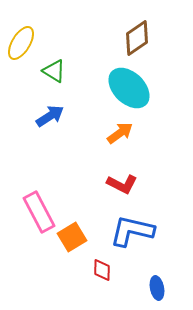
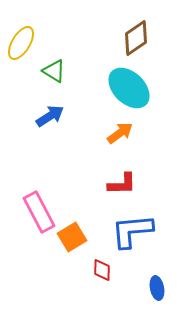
brown diamond: moved 1 px left
red L-shape: rotated 28 degrees counterclockwise
blue L-shape: rotated 18 degrees counterclockwise
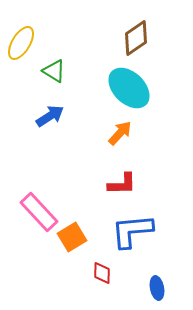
orange arrow: rotated 12 degrees counterclockwise
pink rectangle: rotated 15 degrees counterclockwise
red diamond: moved 3 px down
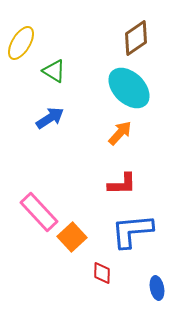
blue arrow: moved 2 px down
orange square: rotated 12 degrees counterclockwise
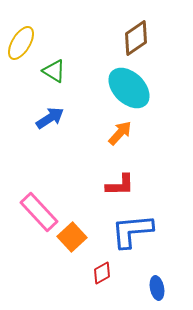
red L-shape: moved 2 px left, 1 px down
red diamond: rotated 60 degrees clockwise
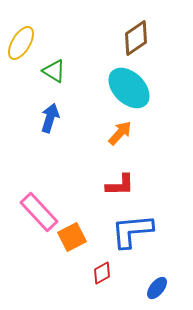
blue arrow: rotated 40 degrees counterclockwise
orange square: rotated 16 degrees clockwise
blue ellipse: rotated 50 degrees clockwise
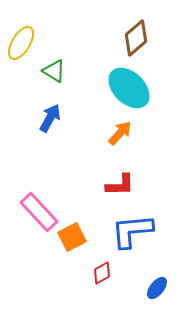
brown diamond: rotated 6 degrees counterclockwise
blue arrow: rotated 12 degrees clockwise
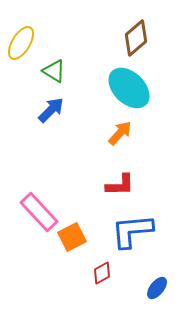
blue arrow: moved 1 px right, 8 px up; rotated 16 degrees clockwise
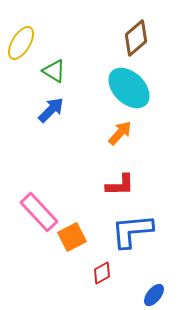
blue ellipse: moved 3 px left, 7 px down
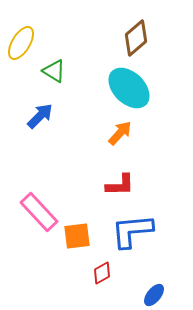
blue arrow: moved 11 px left, 6 px down
orange square: moved 5 px right, 1 px up; rotated 20 degrees clockwise
